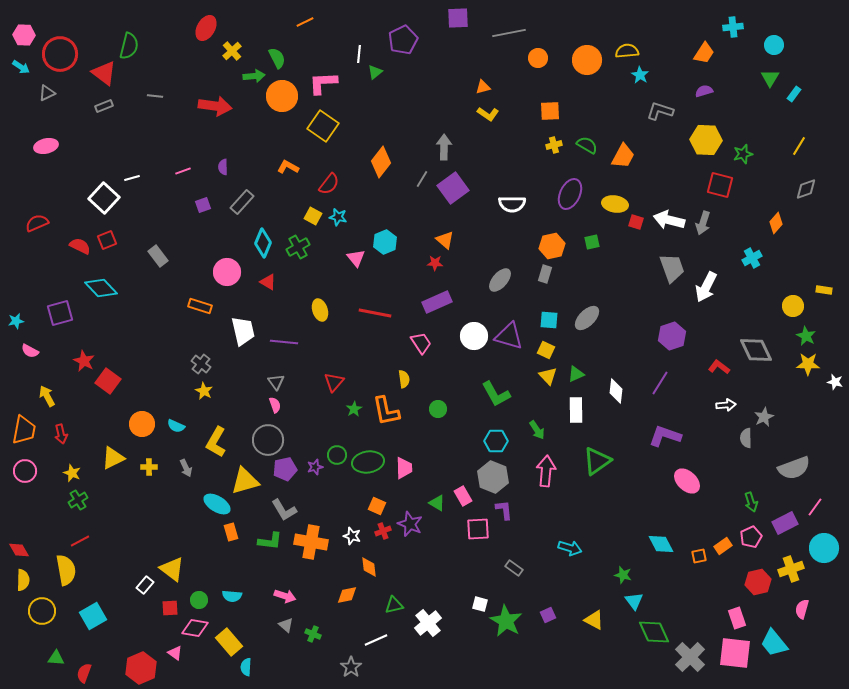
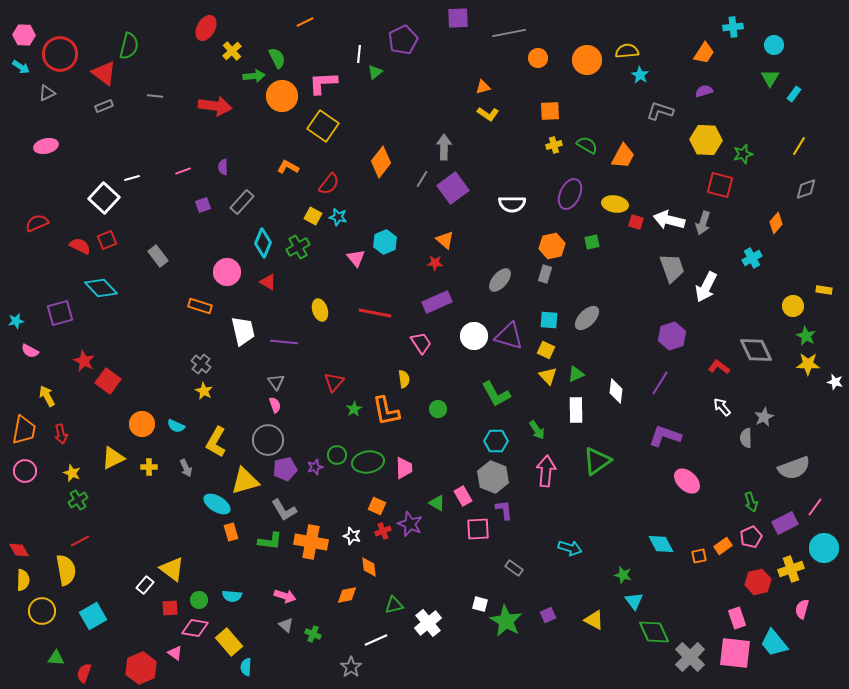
white arrow at (726, 405): moved 4 px left, 2 px down; rotated 126 degrees counterclockwise
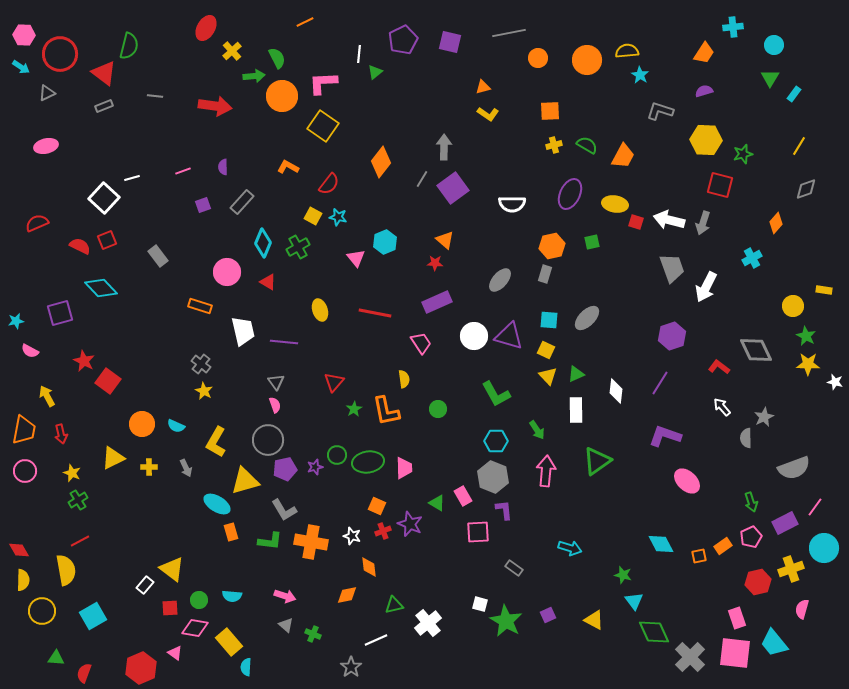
purple square at (458, 18): moved 8 px left, 24 px down; rotated 15 degrees clockwise
pink square at (478, 529): moved 3 px down
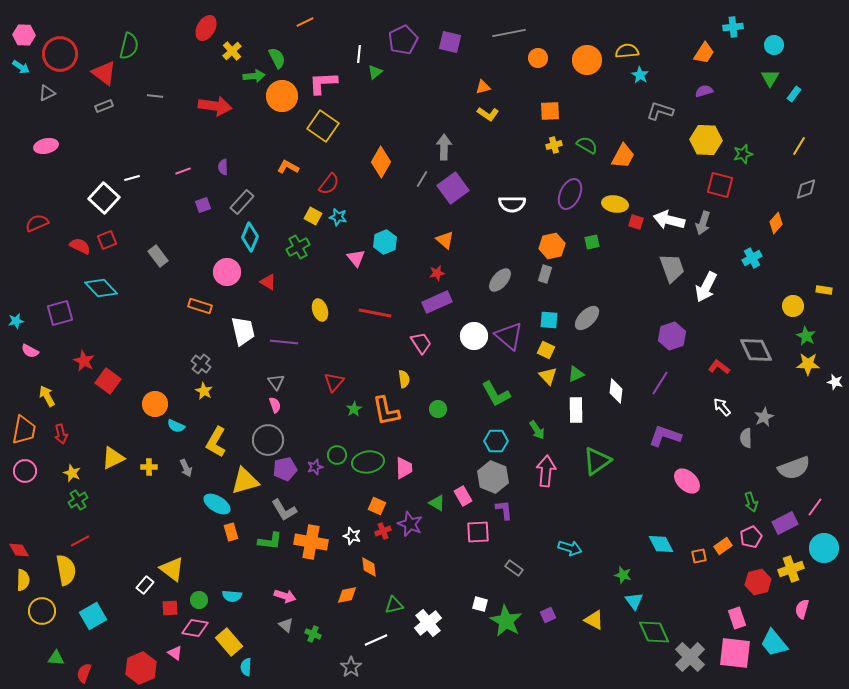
orange diamond at (381, 162): rotated 8 degrees counterclockwise
cyan diamond at (263, 243): moved 13 px left, 6 px up
red star at (435, 263): moved 2 px right, 10 px down; rotated 14 degrees counterclockwise
purple triangle at (509, 336): rotated 24 degrees clockwise
orange circle at (142, 424): moved 13 px right, 20 px up
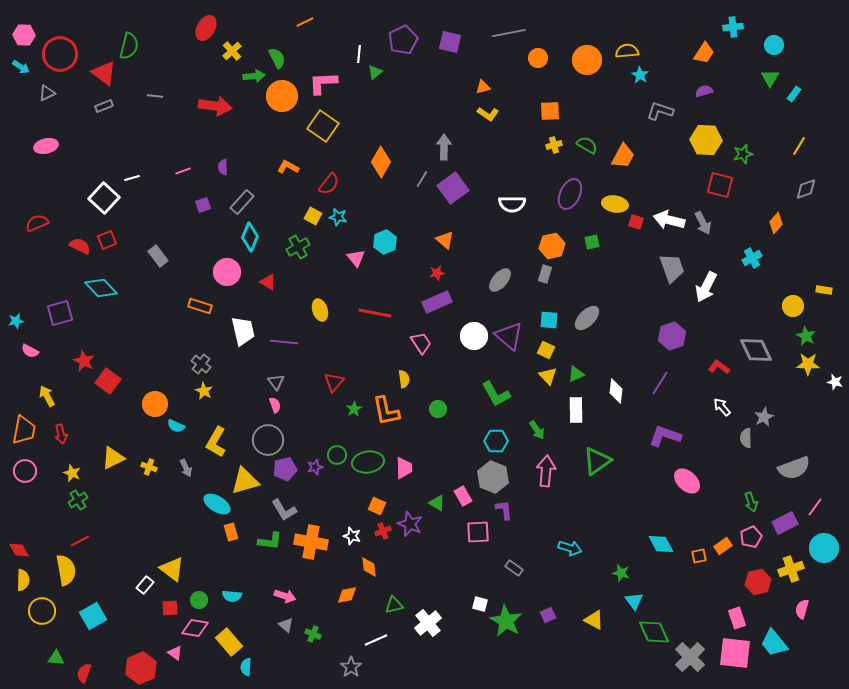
gray arrow at (703, 223): rotated 45 degrees counterclockwise
yellow cross at (149, 467): rotated 21 degrees clockwise
green star at (623, 575): moved 2 px left, 2 px up
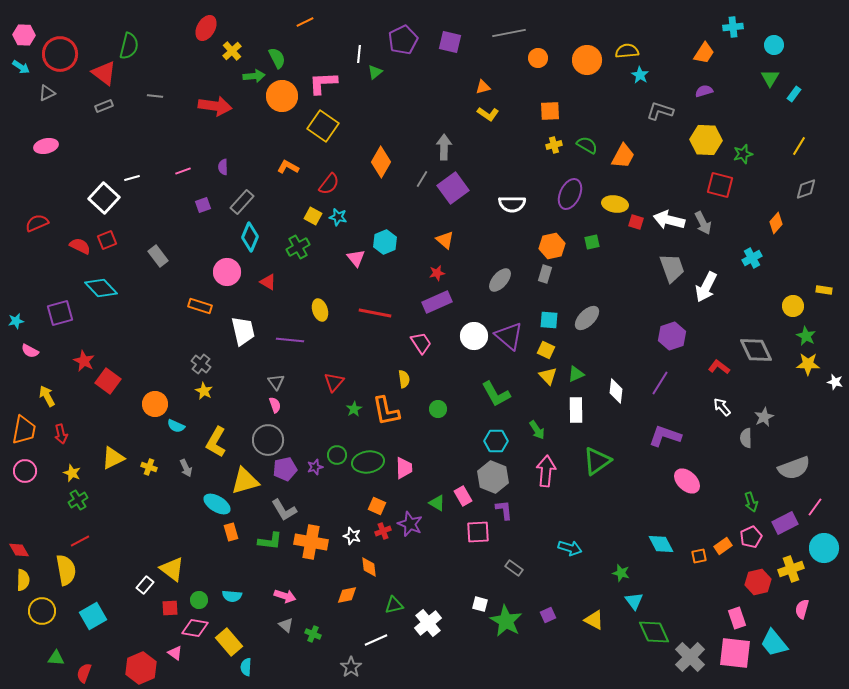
purple line at (284, 342): moved 6 px right, 2 px up
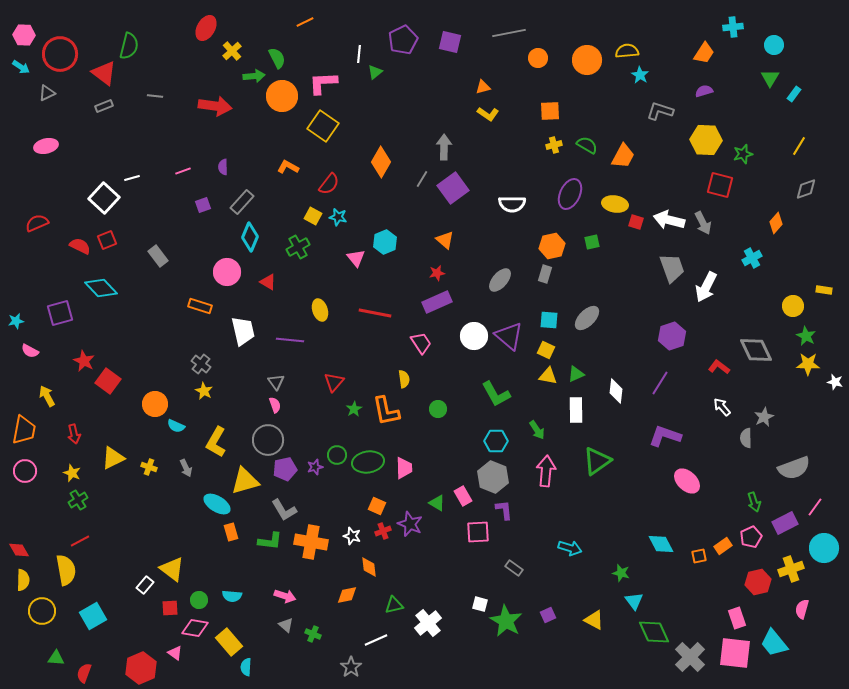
yellow triangle at (548, 376): rotated 36 degrees counterclockwise
red arrow at (61, 434): moved 13 px right
green arrow at (751, 502): moved 3 px right
